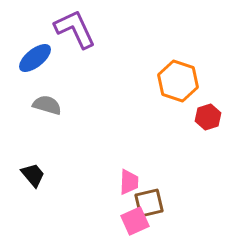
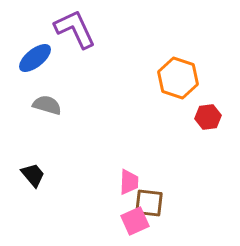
orange hexagon: moved 3 px up
red hexagon: rotated 10 degrees clockwise
brown square: rotated 20 degrees clockwise
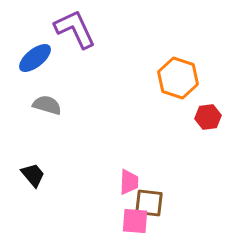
pink square: rotated 28 degrees clockwise
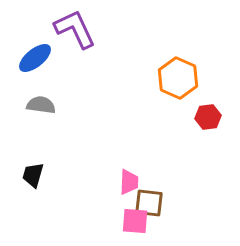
orange hexagon: rotated 6 degrees clockwise
gray semicircle: moved 6 px left; rotated 8 degrees counterclockwise
black trapezoid: rotated 124 degrees counterclockwise
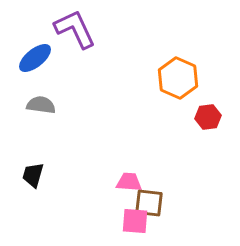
pink trapezoid: rotated 88 degrees counterclockwise
